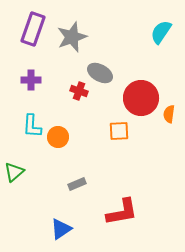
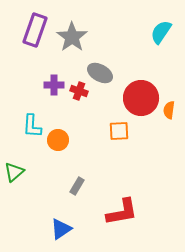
purple rectangle: moved 2 px right, 1 px down
gray star: rotated 16 degrees counterclockwise
purple cross: moved 23 px right, 5 px down
orange semicircle: moved 4 px up
orange circle: moved 3 px down
gray rectangle: moved 2 px down; rotated 36 degrees counterclockwise
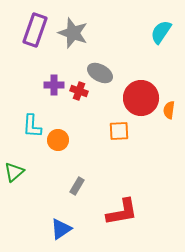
gray star: moved 1 px right, 4 px up; rotated 16 degrees counterclockwise
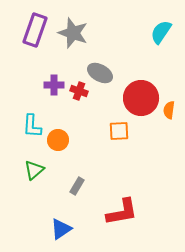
green triangle: moved 20 px right, 2 px up
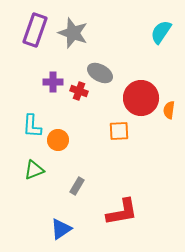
purple cross: moved 1 px left, 3 px up
green triangle: rotated 20 degrees clockwise
